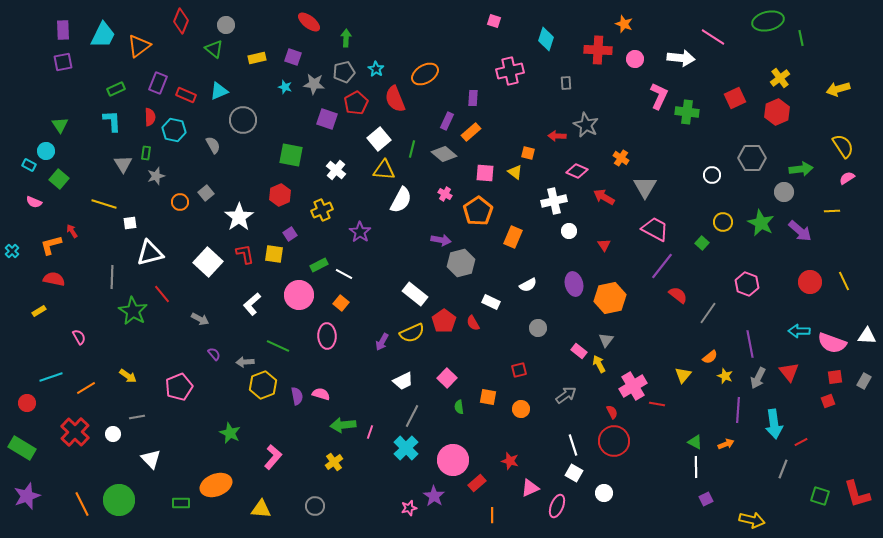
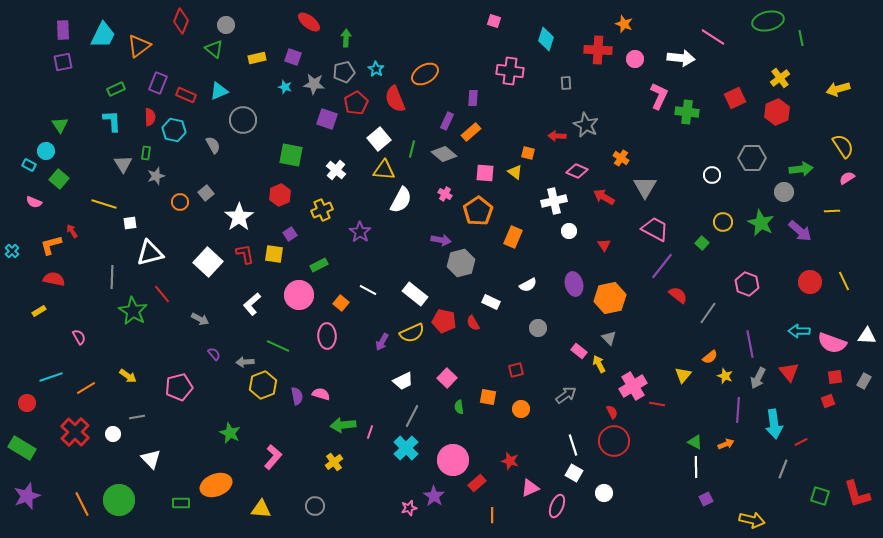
pink cross at (510, 71): rotated 20 degrees clockwise
white line at (344, 274): moved 24 px right, 16 px down
red pentagon at (444, 321): rotated 25 degrees counterclockwise
gray triangle at (606, 340): moved 3 px right, 2 px up; rotated 21 degrees counterclockwise
red square at (519, 370): moved 3 px left
pink pentagon at (179, 387): rotated 8 degrees clockwise
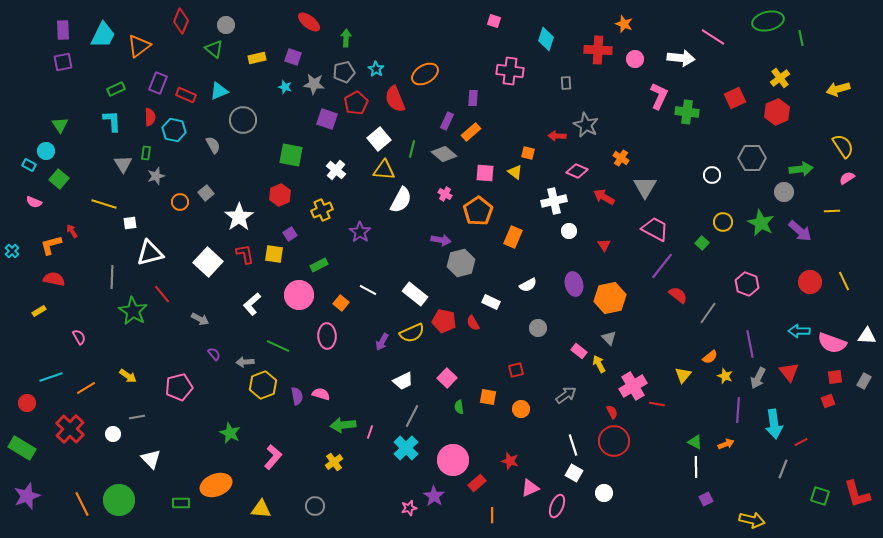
red cross at (75, 432): moved 5 px left, 3 px up
